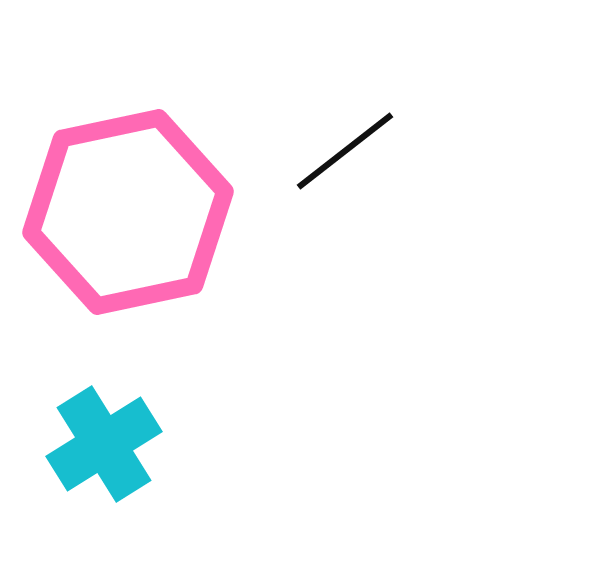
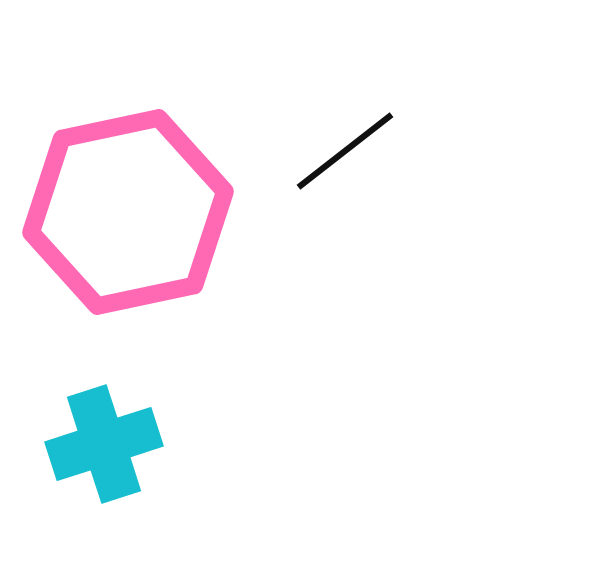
cyan cross: rotated 14 degrees clockwise
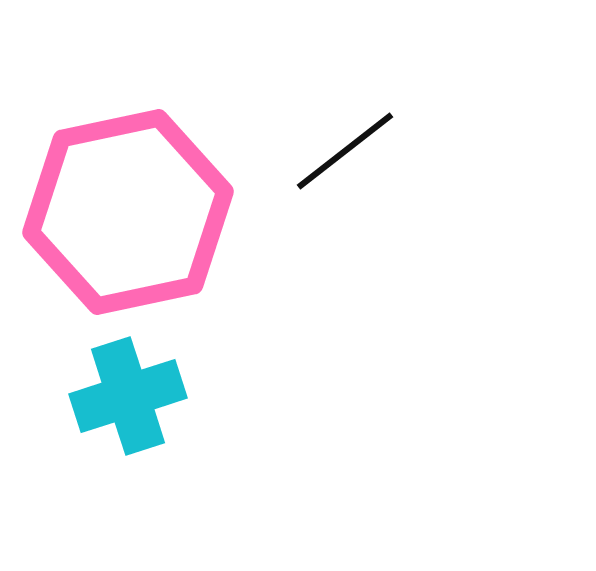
cyan cross: moved 24 px right, 48 px up
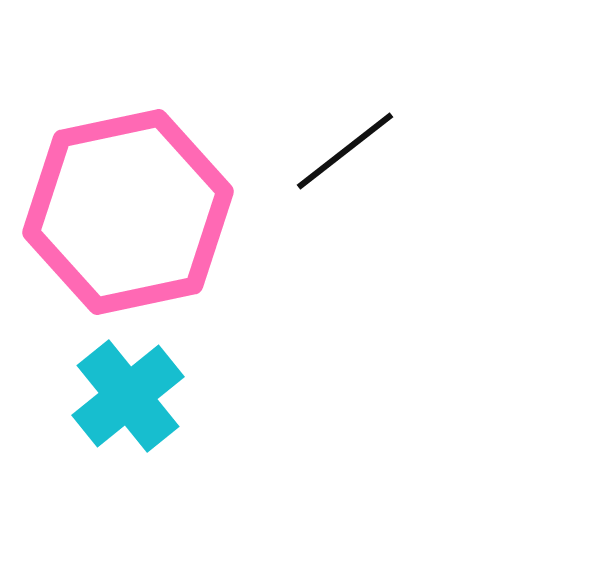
cyan cross: rotated 21 degrees counterclockwise
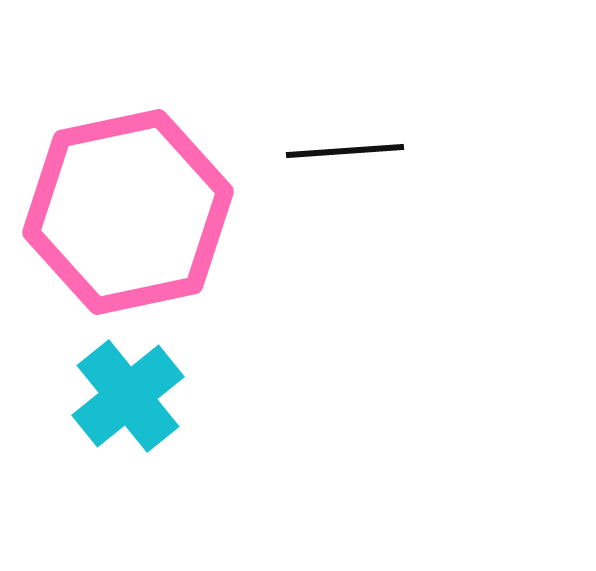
black line: rotated 34 degrees clockwise
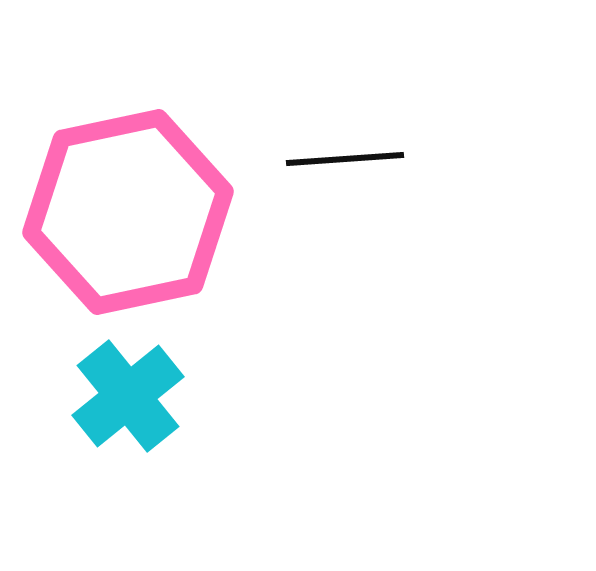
black line: moved 8 px down
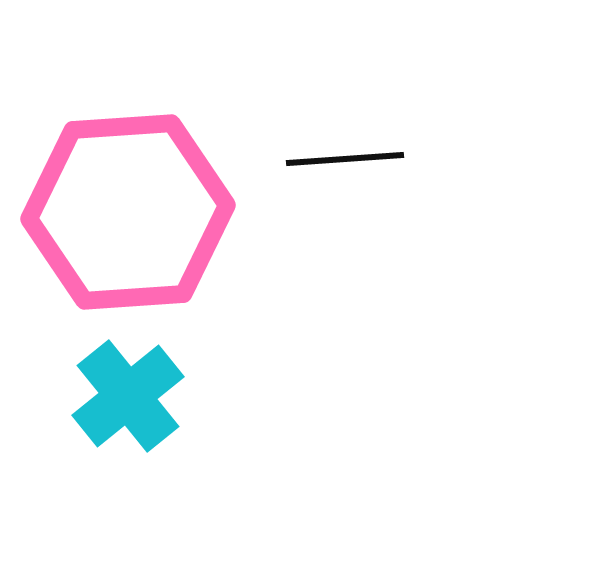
pink hexagon: rotated 8 degrees clockwise
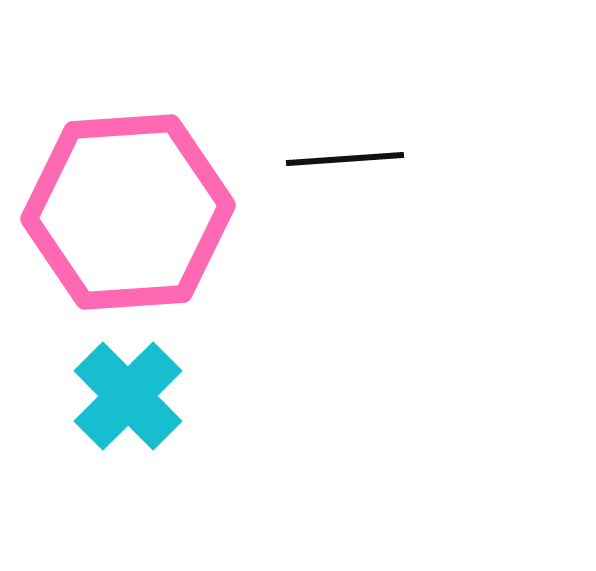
cyan cross: rotated 6 degrees counterclockwise
